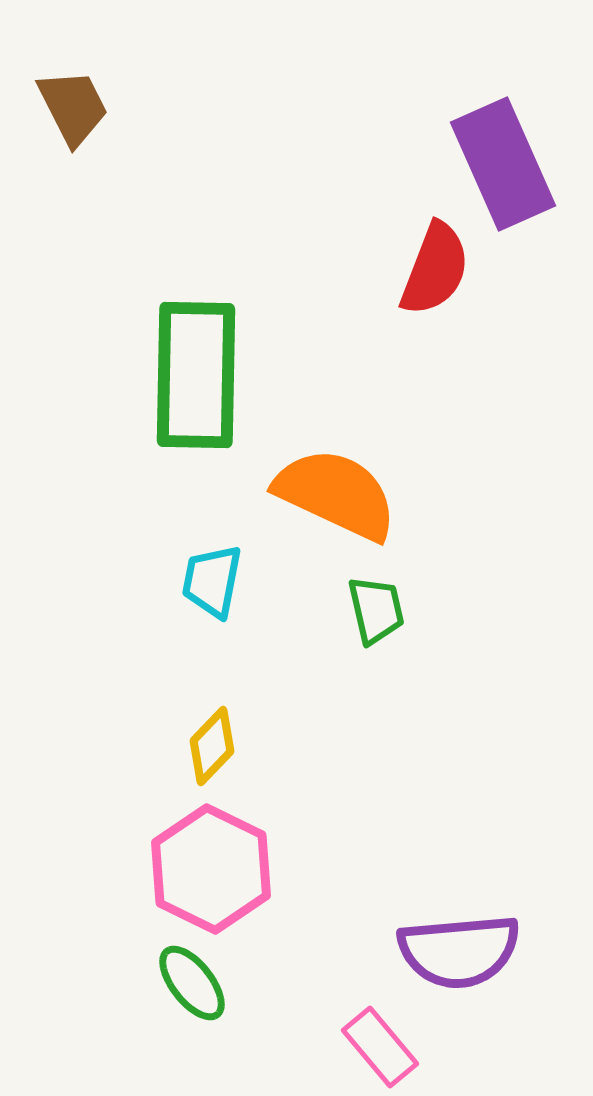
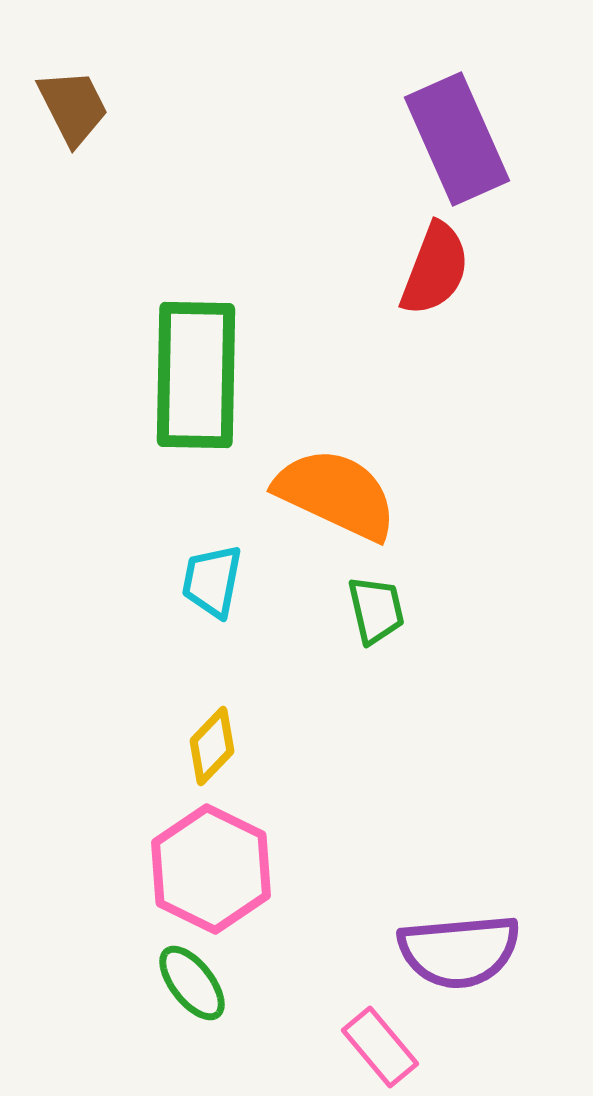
purple rectangle: moved 46 px left, 25 px up
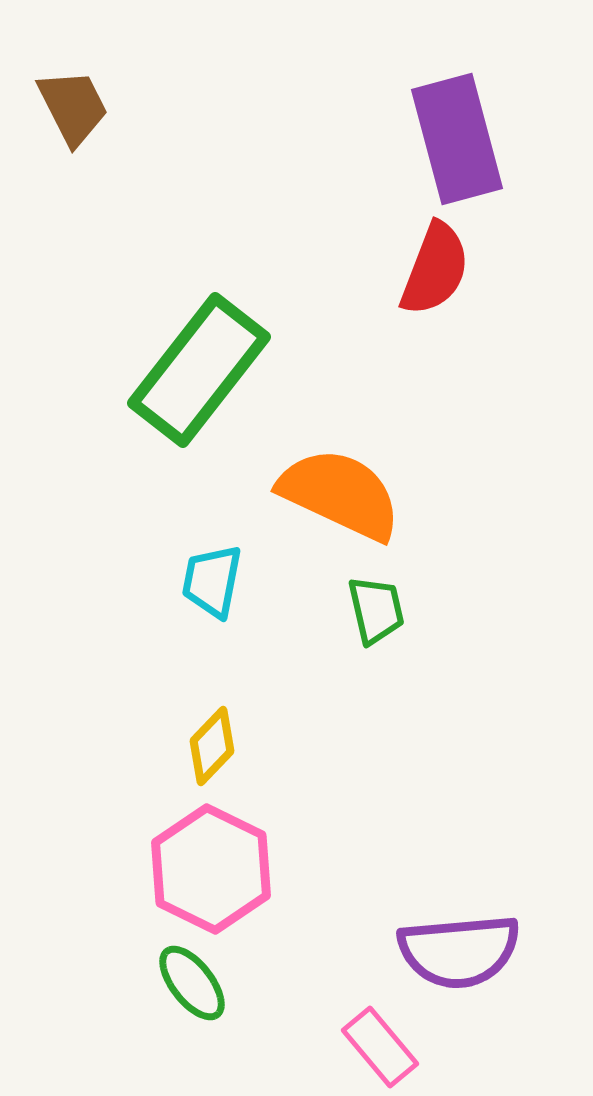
purple rectangle: rotated 9 degrees clockwise
green rectangle: moved 3 px right, 5 px up; rotated 37 degrees clockwise
orange semicircle: moved 4 px right
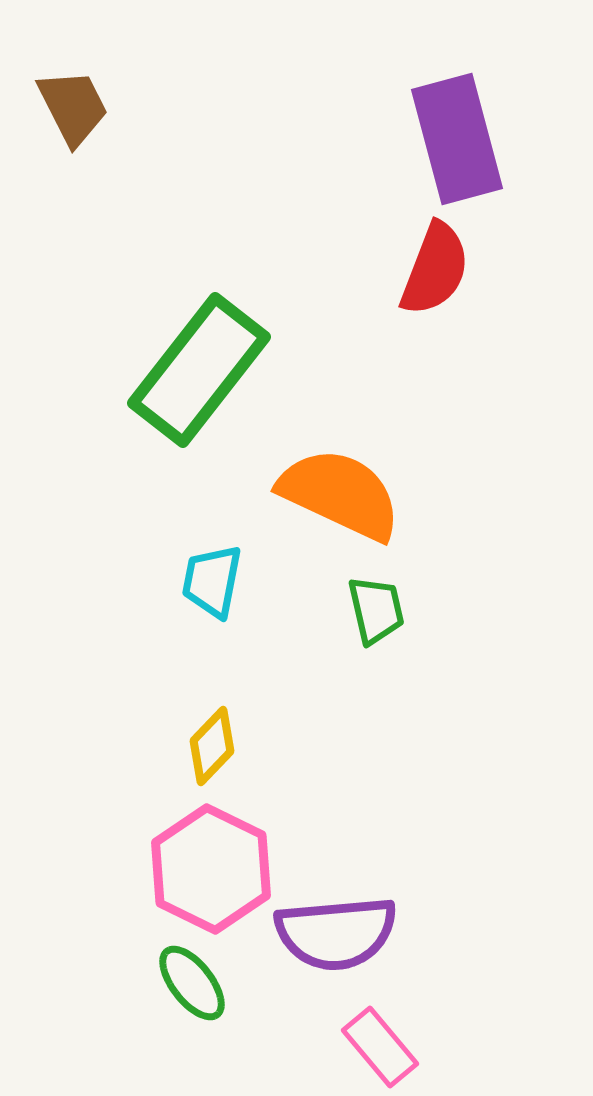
purple semicircle: moved 123 px left, 18 px up
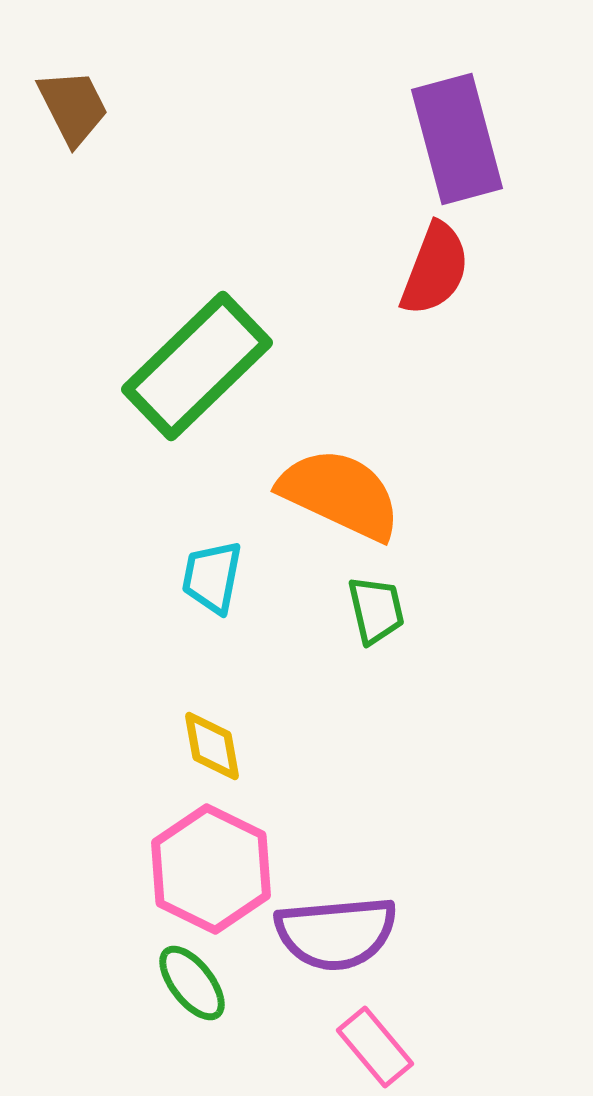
green rectangle: moved 2 px left, 4 px up; rotated 8 degrees clockwise
cyan trapezoid: moved 4 px up
yellow diamond: rotated 54 degrees counterclockwise
pink rectangle: moved 5 px left
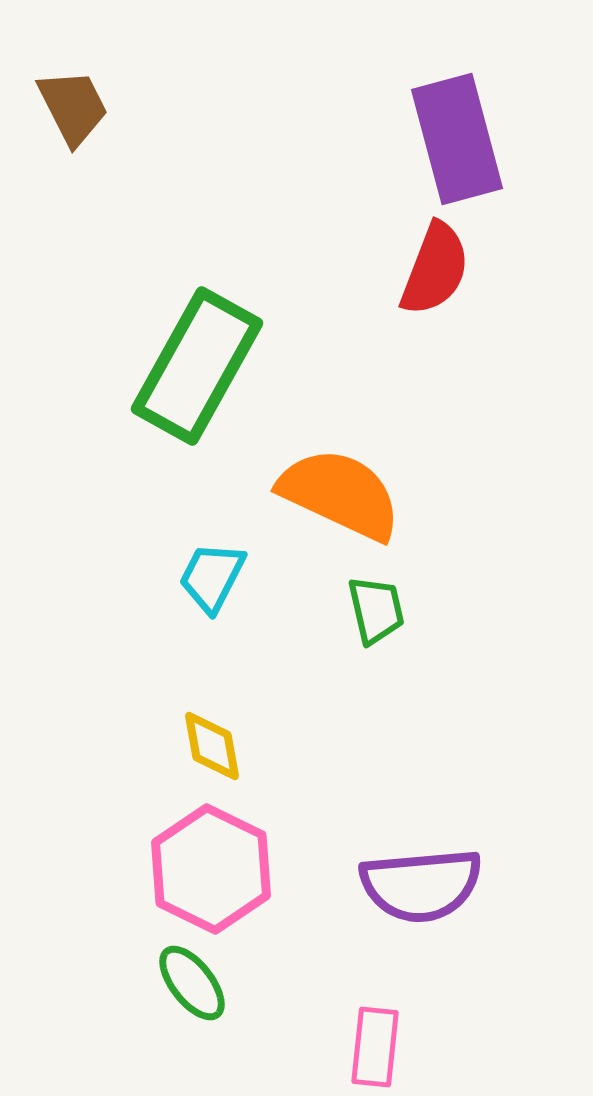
green rectangle: rotated 17 degrees counterclockwise
cyan trapezoid: rotated 16 degrees clockwise
purple semicircle: moved 85 px right, 48 px up
pink rectangle: rotated 46 degrees clockwise
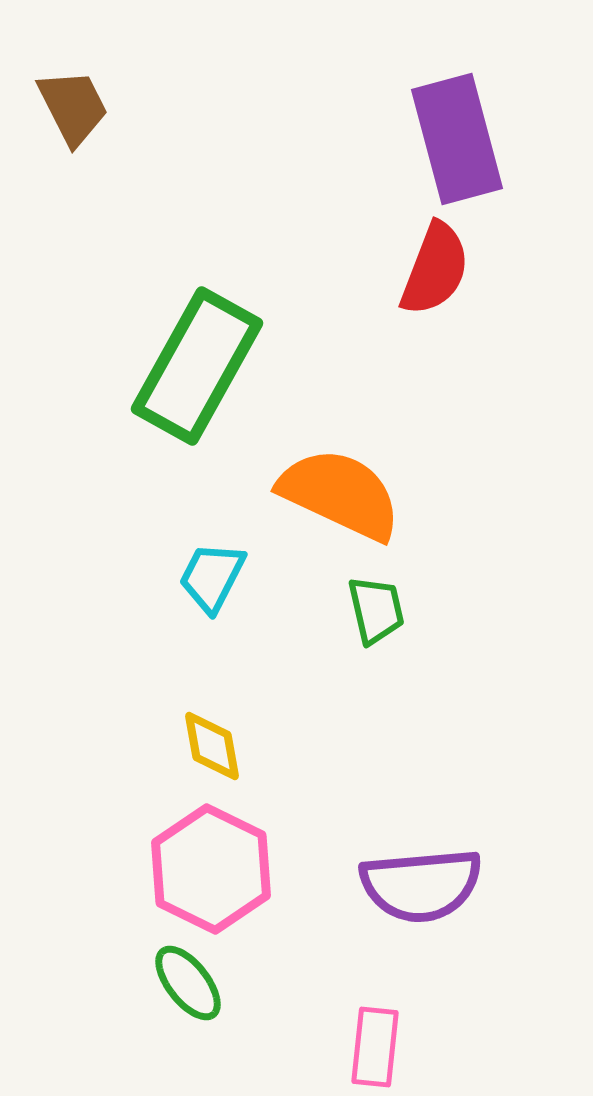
green ellipse: moved 4 px left
